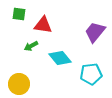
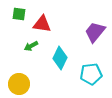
red triangle: moved 1 px left, 1 px up
cyan diamond: rotated 65 degrees clockwise
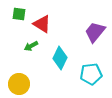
red triangle: rotated 24 degrees clockwise
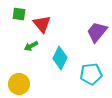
red triangle: rotated 18 degrees clockwise
purple trapezoid: moved 2 px right
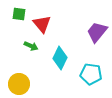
green arrow: rotated 128 degrees counterclockwise
cyan pentagon: rotated 15 degrees clockwise
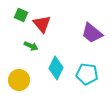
green square: moved 2 px right, 1 px down; rotated 16 degrees clockwise
purple trapezoid: moved 5 px left, 1 px down; rotated 90 degrees counterclockwise
cyan diamond: moved 4 px left, 10 px down
cyan pentagon: moved 4 px left
yellow circle: moved 4 px up
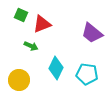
red triangle: rotated 48 degrees clockwise
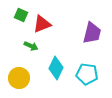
purple trapezoid: rotated 115 degrees counterclockwise
yellow circle: moved 2 px up
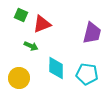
cyan diamond: rotated 25 degrees counterclockwise
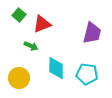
green square: moved 2 px left; rotated 16 degrees clockwise
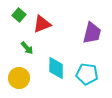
green arrow: moved 4 px left, 2 px down; rotated 24 degrees clockwise
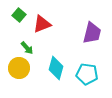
cyan diamond: rotated 15 degrees clockwise
yellow circle: moved 10 px up
